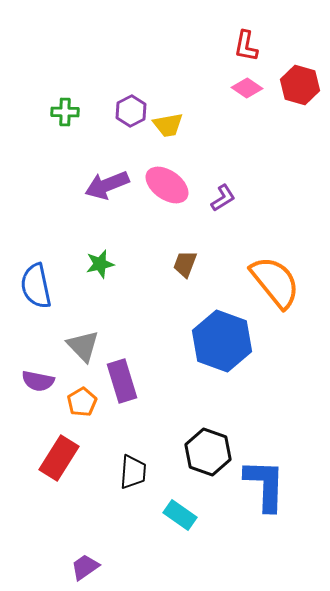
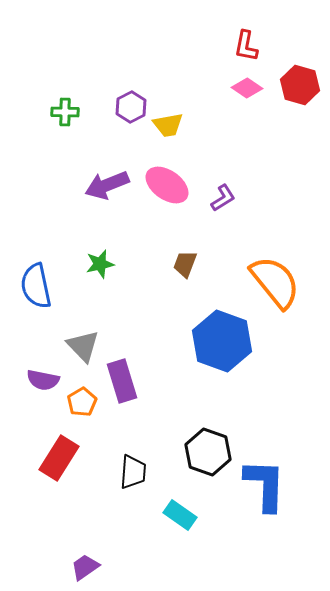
purple hexagon: moved 4 px up
purple semicircle: moved 5 px right, 1 px up
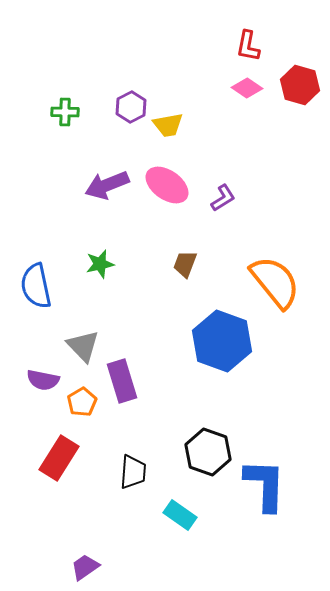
red L-shape: moved 2 px right
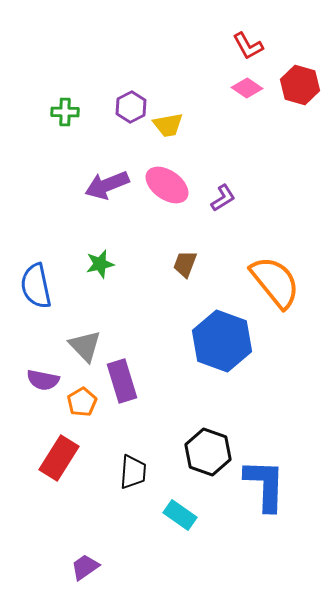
red L-shape: rotated 40 degrees counterclockwise
gray triangle: moved 2 px right
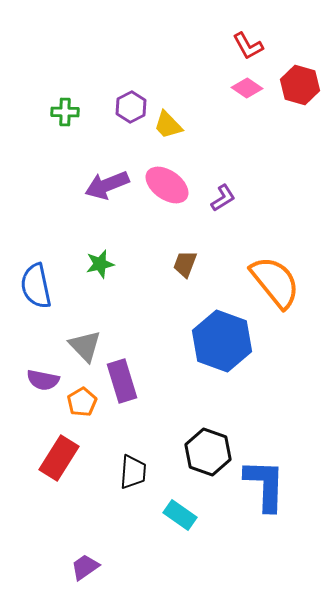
yellow trapezoid: rotated 56 degrees clockwise
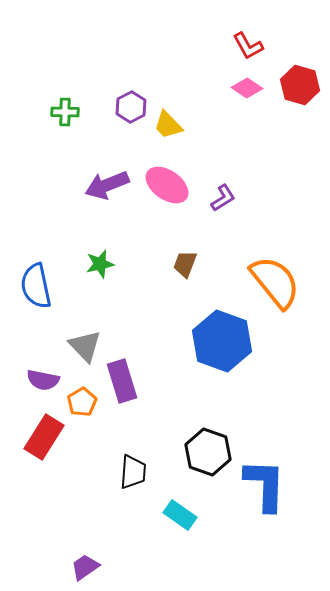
red rectangle: moved 15 px left, 21 px up
